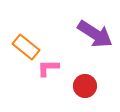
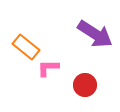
red circle: moved 1 px up
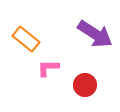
orange rectangle: moved 8 px up
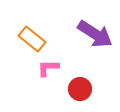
orange rectangle: moved 6 px right
red circle: moved 5 px left, 4 px down
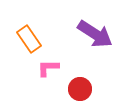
orange rectangle: moved 3 px left; rotated 16 degrees clockwise
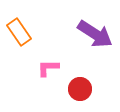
orange rectangle: moved 10 px left, 7 px up
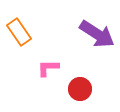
purple arrow: moved 2 px right
